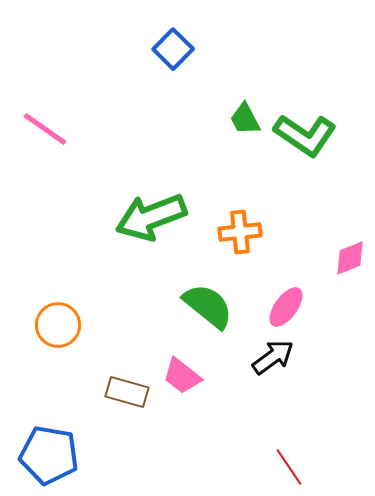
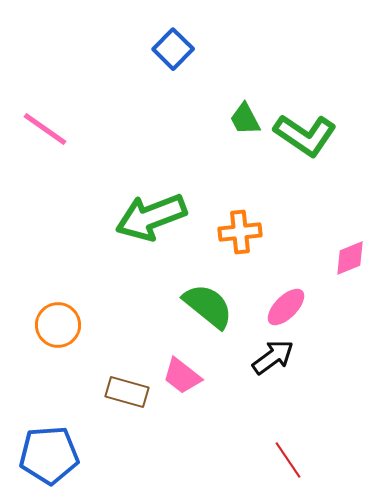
pink ellipse: rotated 9 degrees clockwise
blue pentagon: rotated 14 degrees counterclockwise
red line: moved 1 px left, 7 px up
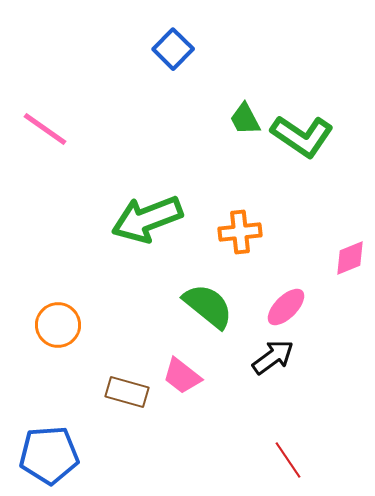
green L-shape: moved 3 px left, 1 px down
green arrow: moved 4 px left, 2 px down
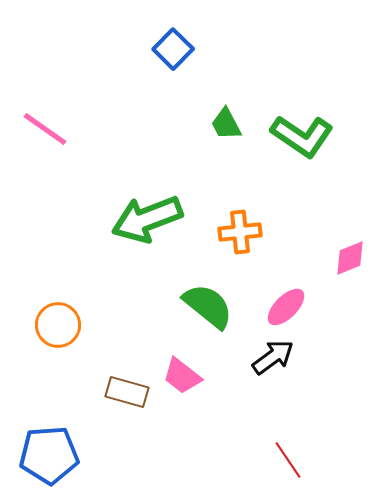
green trapezoid: moved 19 px left, 5 px down
